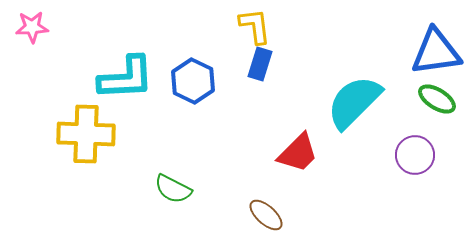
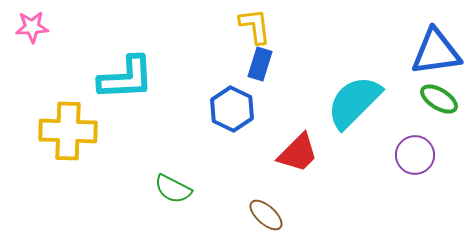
blue hexagon: moved 39 px right, 28 px down
green ellipse: moved 2 px right
yellow cross: moved 18 px left, 3 px up
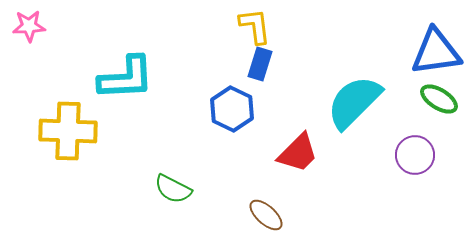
pink star: moved 3 px left, 1 px up
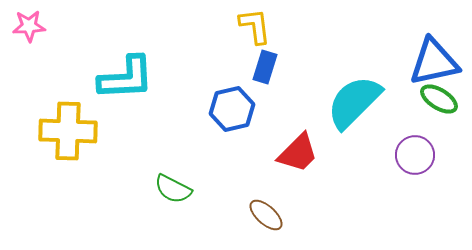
blue triangle: moved 2 px left, 10 px down; rotated 4 degrees counterclockwise
blue rectangle: moved 5 px right, 3 px down
blue hexagon: rotated 21 degrees clockwise
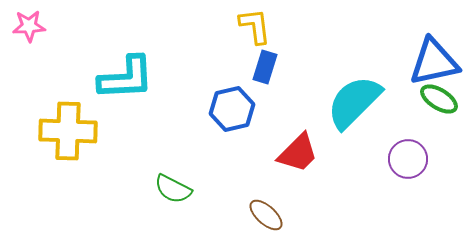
purple circle: moved 7 px left, 4 px down
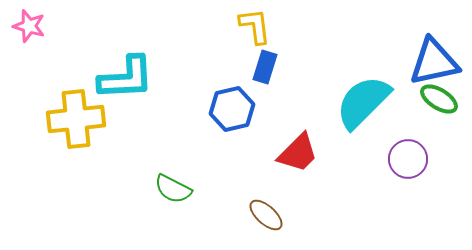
pink star: rotated 20 degrees clockwise
cyan semicircle: moved 9 px right
yellow cross: moved 8 px right, 12 px up; rotated 8 degrees counterclockwise
